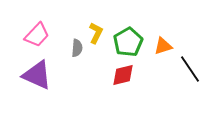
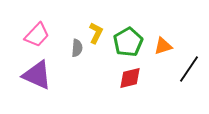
black line: moved 1 px left; rotated 68 degrees clockwise
red diamond: moved 7 px right, 3 px down
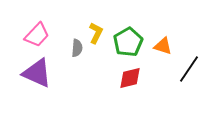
orange triangle: rotated 36 degrees clockwise
purple triangle: moved 2 px up
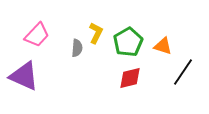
black line: moved 6 px left, 3 px down
purple triangle: moved 13 px left, 3 px down
